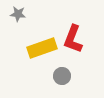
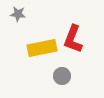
yellow rectangle: rotated 8 degrees clockwise
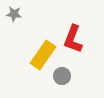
gray star: moved 4 px left
yellow rectangle: moved 1 px right, 7 px down; rotated 44 degrees counterclockwise
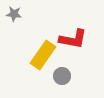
red L-shape: rotated 100 degrees counterclockwise
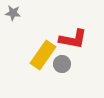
gray star: moved 1 px left, 1 px up
gray circle: moved 12 px up
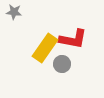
gray star: moved 1 px right, 1 px up
yellow rectangle: moved 2 px right, 7 px up
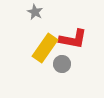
gray star: moved 21 px right; rotated 21 degrees clockwise
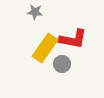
gray star: rotated 21 degrees counterclockwise
